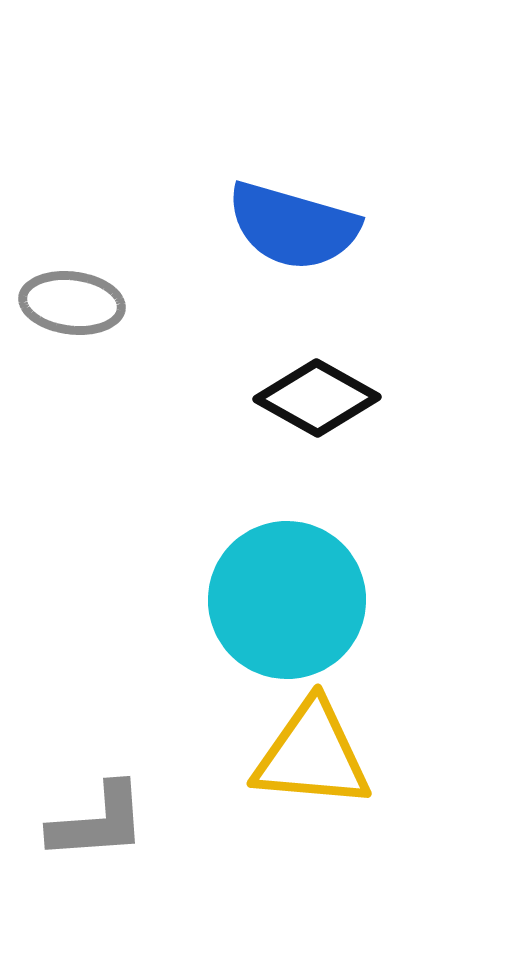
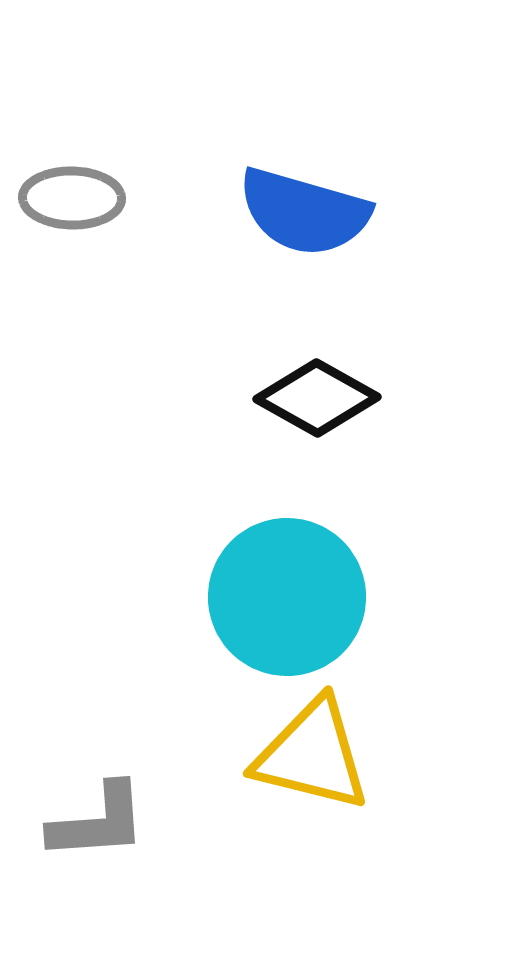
blue semicircle: moved 11 px right, 14 px up
gray ellipse: moved 105 px up; rotated 6 degrees counterclockwise
cyan circle: moved 3 px up
yellow triangle: rotated 9 degrees clockwise
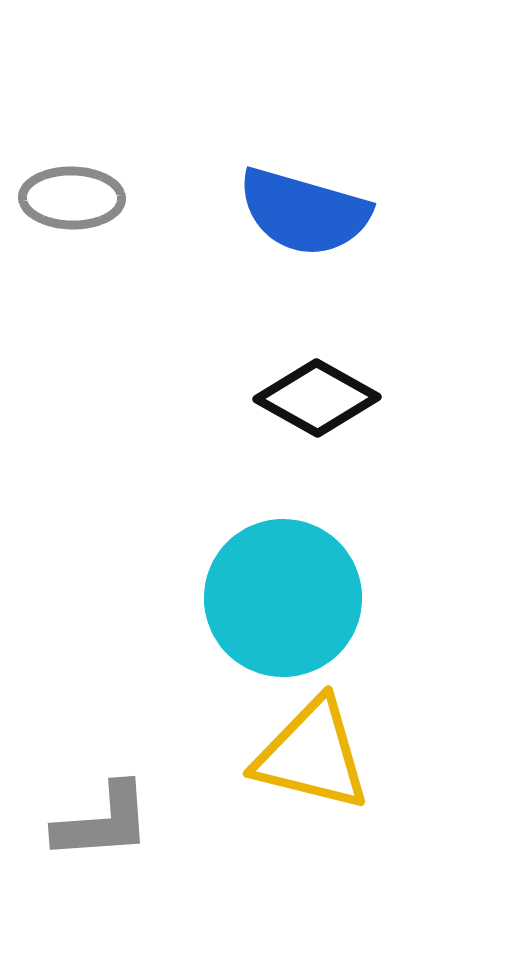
cyan circle: moved 4 px left, 1 px down
gray L-shape: moved 5 px right
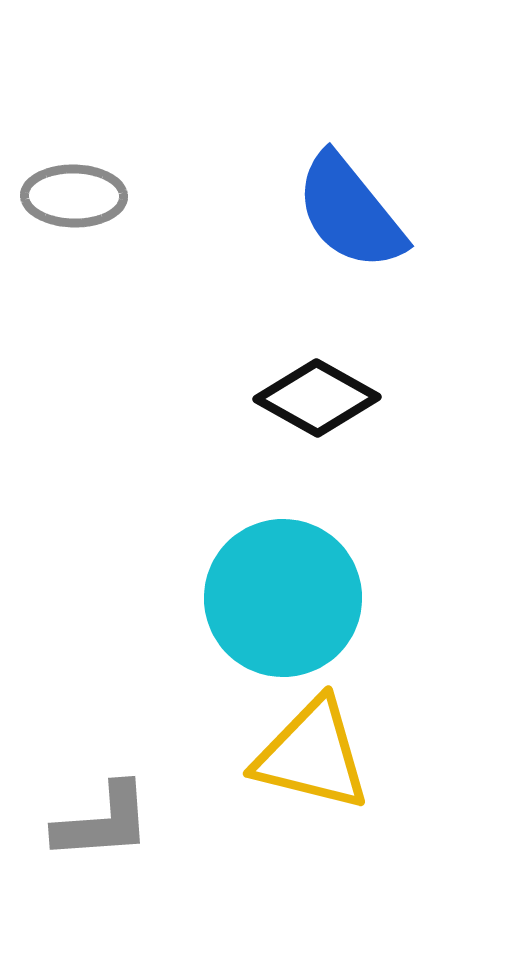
gray ellipse: moved 2 px right, 2 px up
blue semicircle: moved 46 px right; rotated 35 degrees clockwise
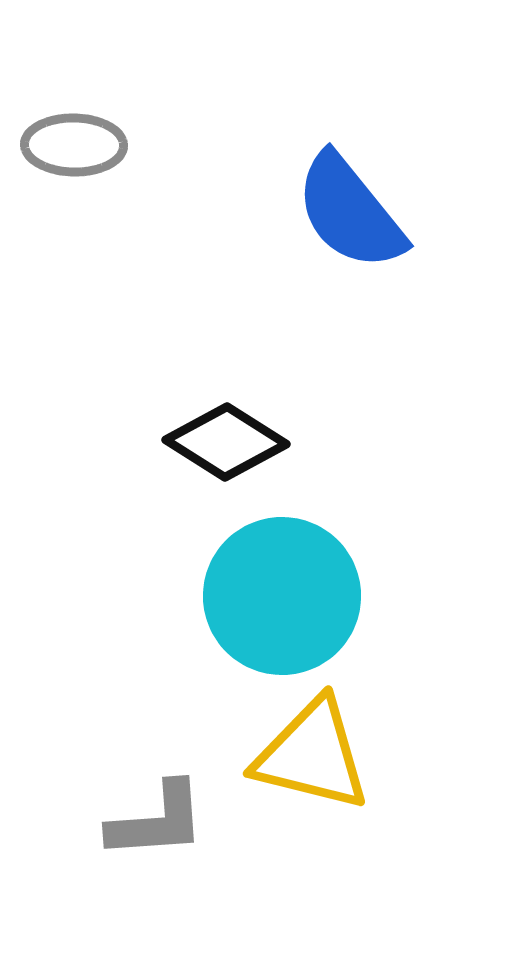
gray ellipse: moved 51 px up
black diamond: moved 91 px left, 44 px down; rotated 3 degrees clockwise
cyan circle: moved 1 px left, 2 px up
gray L-shape: moved 54 px right, 1 px up
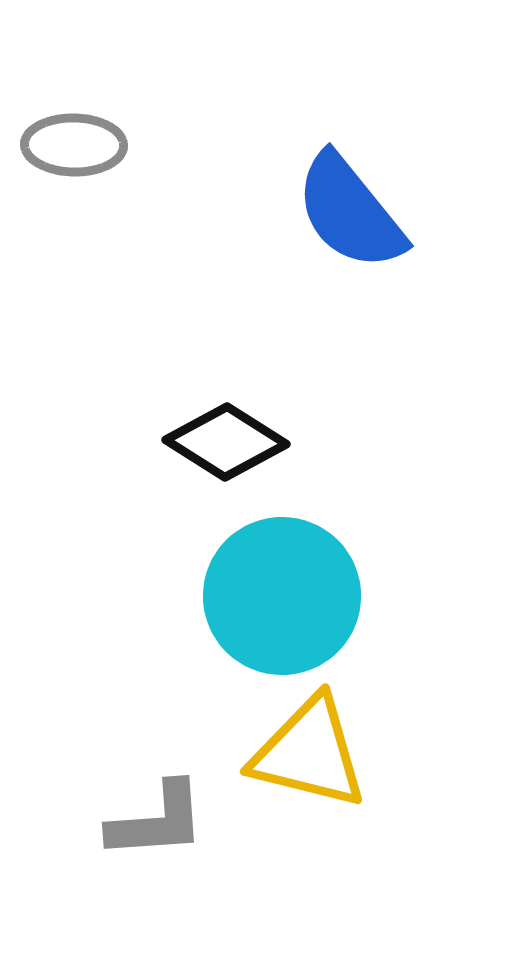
yellow triangle: moved 3 px left, 2 px up
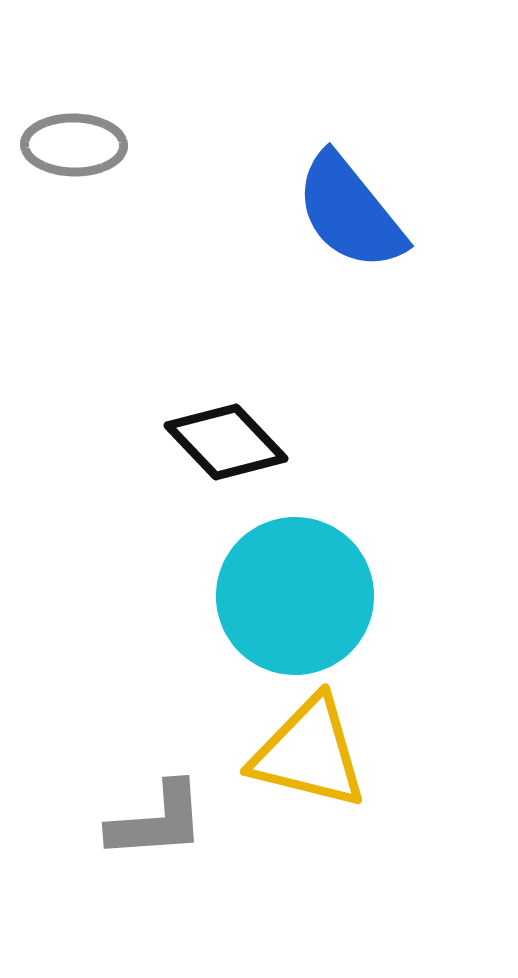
black diamond: rotated 14 degrees clockwise
cyan circle: moved 13 px right
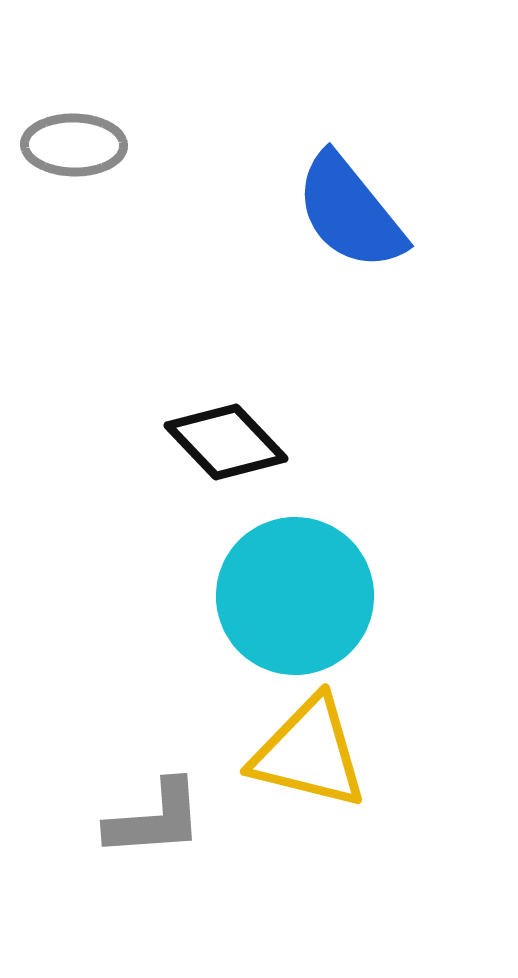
gray L-shape: moved 2 px left, 2 px up
